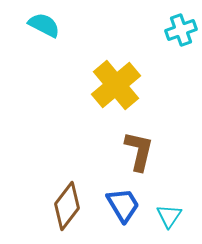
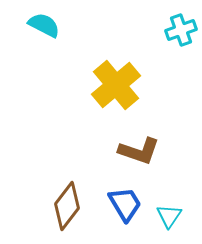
brown L-shape: rotated 96 degrees clockwise
blue trapezoid: moved 2 px right, 1 px up
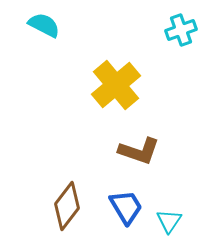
blue trapezoid: moved 1 px right, 3 px down
cyan triangle: moved 5 px down
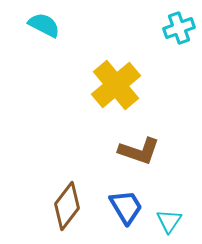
cyan cross: moved 2 px left, 2 px up
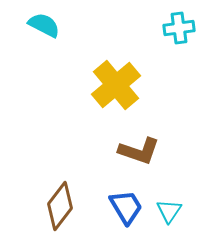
cyan cross: rotated 12 degrees clockwise
brown diamond: moved 7 px left
cyan triangle: moved 10 px up
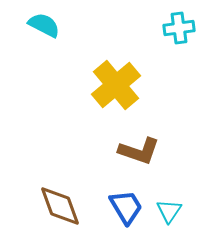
brown diamond: rotated 57 degrees counterclockwise
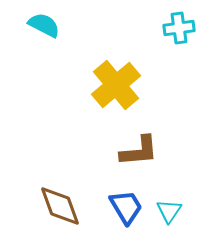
brown L-shape: rotated 24 degrees counterclockwise
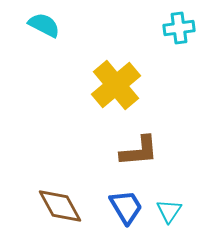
brown diamond: rotated 9 degrees counterclockwise
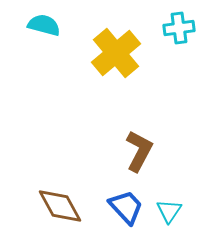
cyan semicircle: rotated 12 degrees counterclockwise
yellow cross: moved 32 px up
brown L-shape: rotated 57 degrees counterclockwise
blue trapezoid: rotated 12 degrees counterclockwise
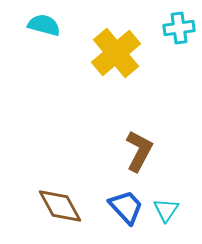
cyan triangle: moved 3 px left, 1 px up
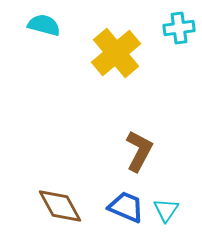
blue trapezoid: rotated 24 degrees counterclockwise
